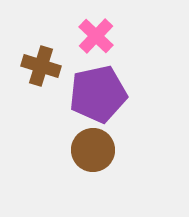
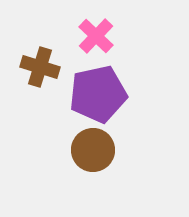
brown cross: moved 1 px left, 1 px down
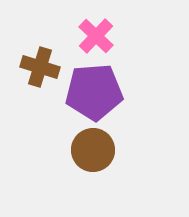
purple pentagon: moved 4 px left, 2 px up; rotated 8 degrees clockwise
